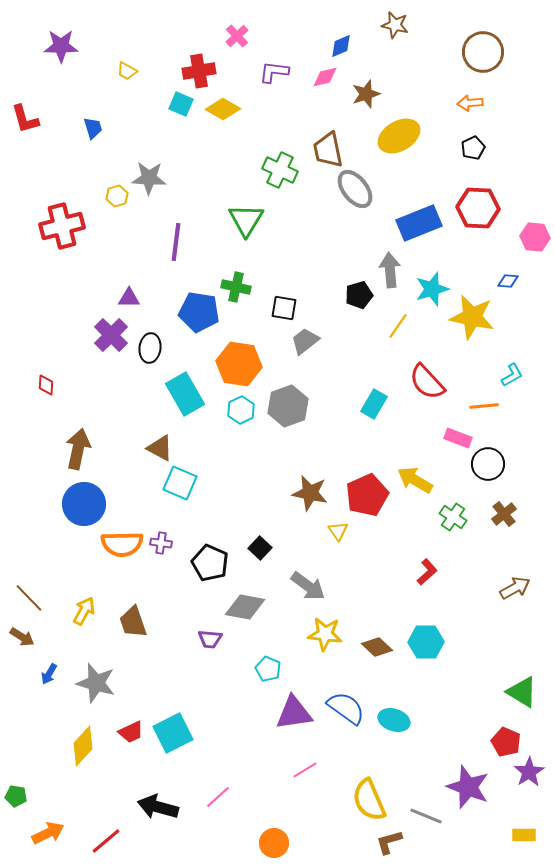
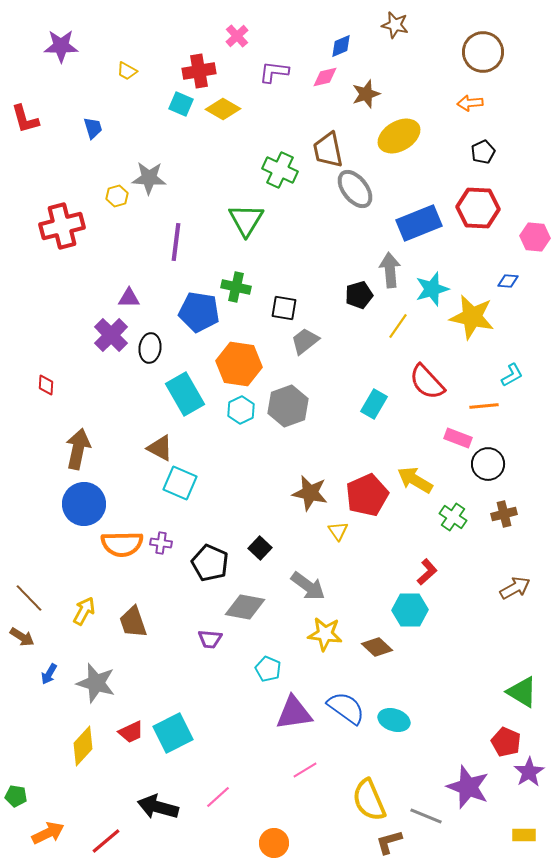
black pentagon at (473, 148): moved 10 px right, 4 px down
brown cross at (504, 514): rotated 25 degrees clockwise
cyan hexagon at (426, 642): moved 16 px left, 32 px up
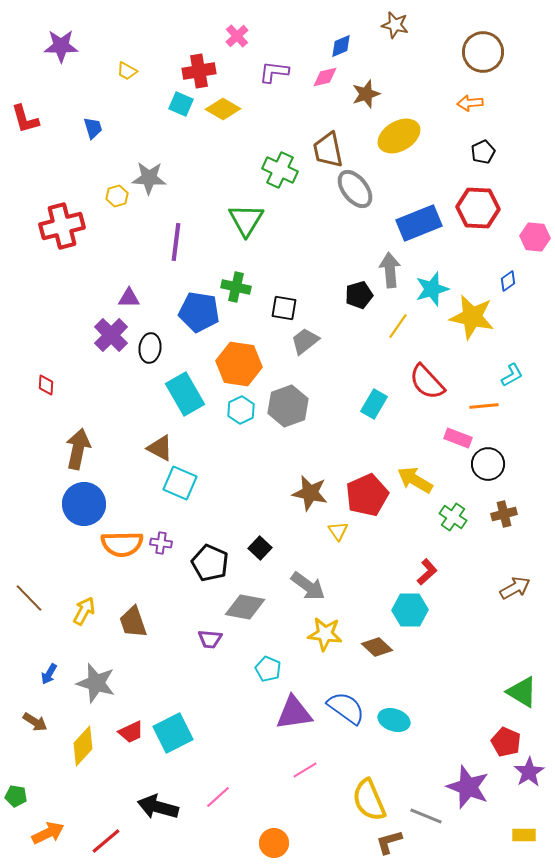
blue diamond at (508, 281): rotated 40 degrees counterclockwise
brown arrow at (22, 637): moved 13 px right, 85 px down
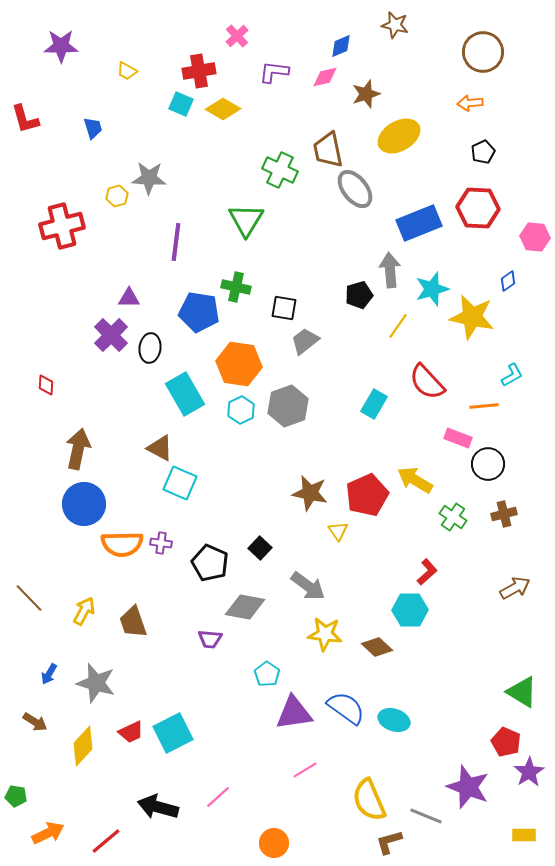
cyan pentagon at (268, 669): moved 1 px left, 5 px down; rotated 10 degrees clockwise
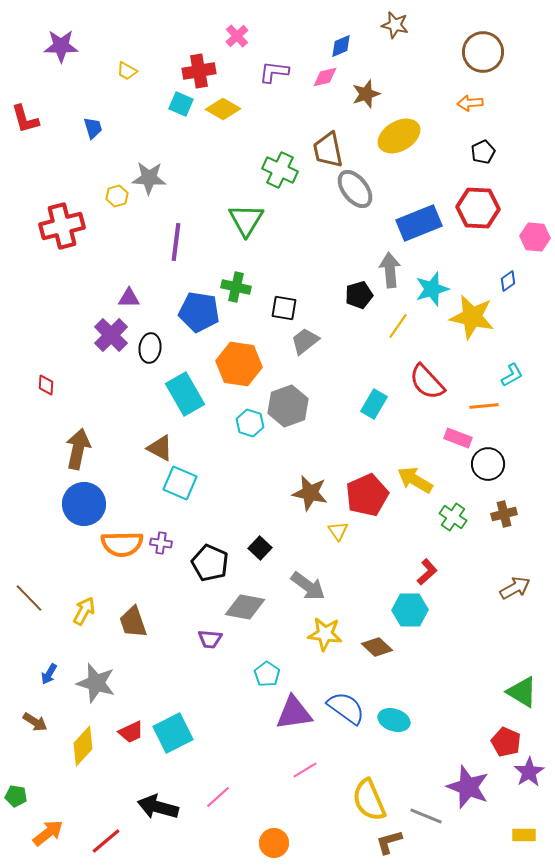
cyan hexagon at (241, 410): moved 9 px right, 13 px down; rotated 16 degrees counterclockwise
orange arrow at (48, 833): rotated 12 degrees counterclockwise
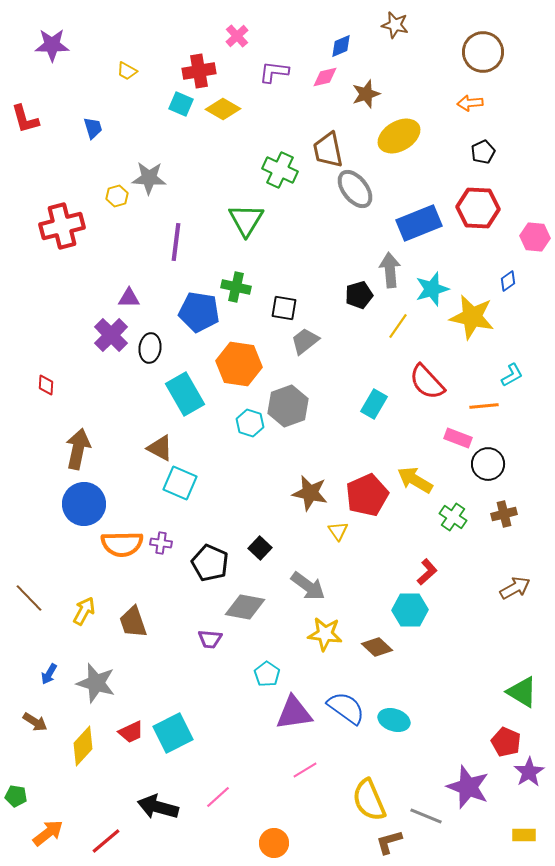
purple star at (61, 46): moved 9 px left, 1 px up
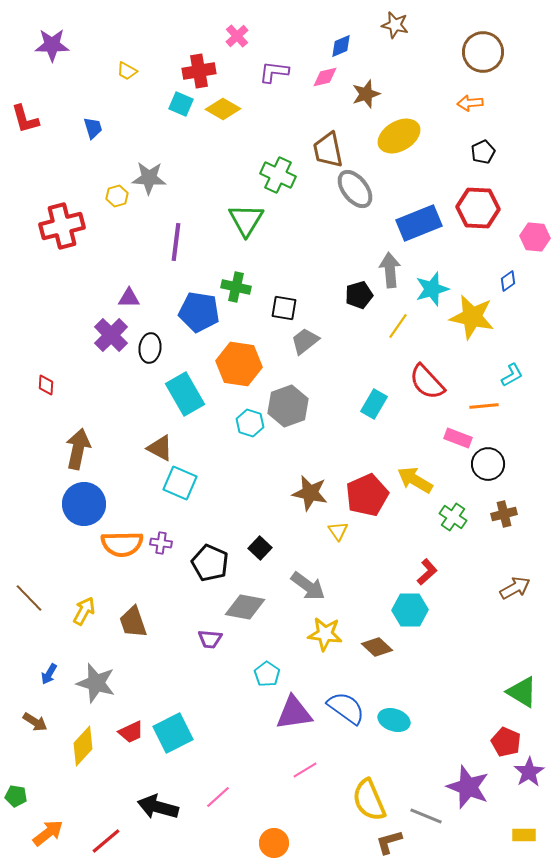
green cross at (280, 170): moved 2 px left, 5 px down
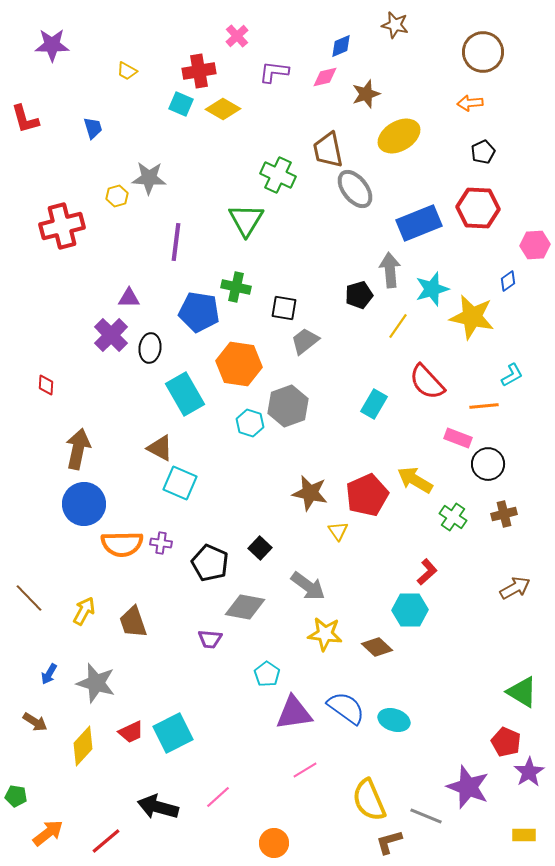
pink hexagon at (535, 237): moved 8 px down; rotated 8 degrees counterclockwise
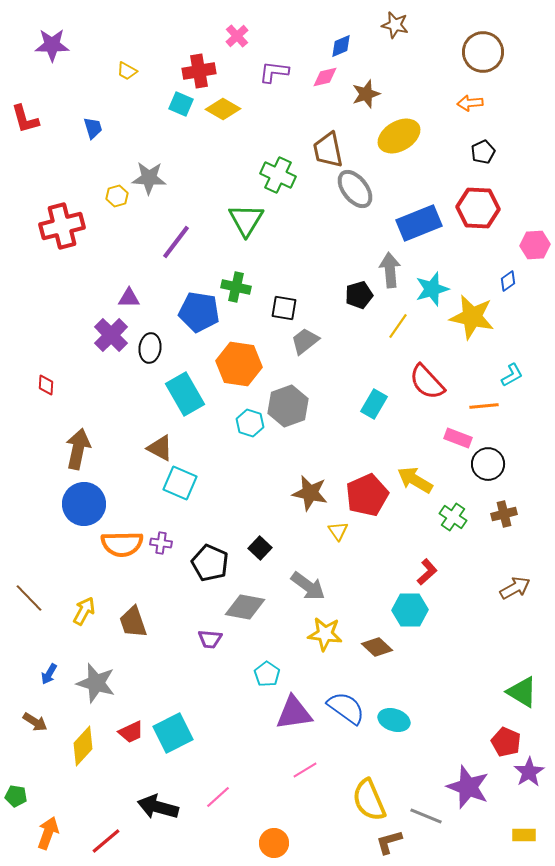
purple line at (176, 242): rotated 30 degrees clockwise
orange arrow at (48, 833): rotated 32 degrees counterclockwise
